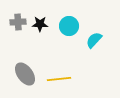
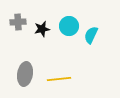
black star: moved 2 px right, 5 px down; rotated 14 degrees counterclockwise
cyan semicircle: moved 3 px left, 5 px up; rotated 18 degrees counterclockwise
gray ellipse: rotated 45 degrees clockwise
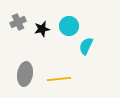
gray cross: rotated 21 degrees counterclockwise
cyan semicircle: moved 5 px left, 11 px down
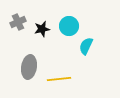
gray ellipse: moved 4 px right, 7 px up
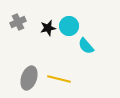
black star: moved 6 px right, 1 px up
cyan semicircle: rotated 66 degrees counterclockwise
gray ellipse: moved 11 px down; rotated 10 degrees clockwise
yellow line: rotated 20 degrees clockwise
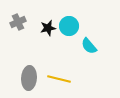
cyan semicircle: moved 3 px right
gray ellipse: rotated 15 degrees counterclockwise
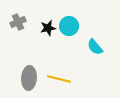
cyan semicircle: moved 6 px right, 1 px down
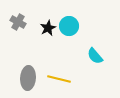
gray cross: rotated 35 degrees counterclockwise
black star: rotated 14 degrees counterclockwise
cyan semicircle: moved 9 px down
gray ellipse: moved 1 px left
